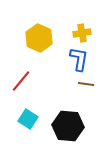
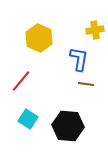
yellow cross: moved 13 px right, 3 px up
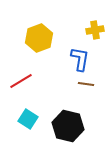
yellow hexagon: rotated 16 degrees clockwise
blue L-shape: moved 1 px right
red line: rotated 20 degrees clockwise
black hexagon: rotated 8 degrees clockwise
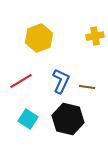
yellow cross: moved 6 px down
blue L-shape: moved 19 px left, 22 px down; rotated 15 degrees clockwise
brown line: moved 1 px right, 3 px down
black hexagon: moved 7 px up
